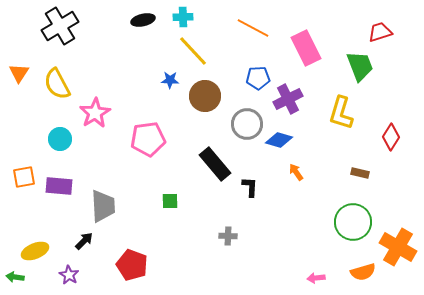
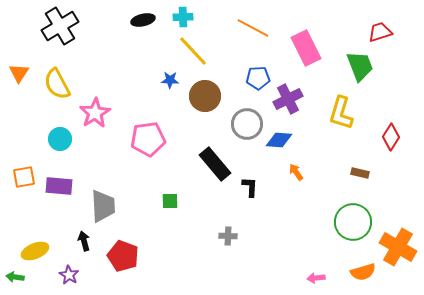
blue diamond: rotated 12 degrees counterclockwise
black arrow: rotated 60 degrees counterclockwise
red pentagon: moved 9 px left, 9 px up
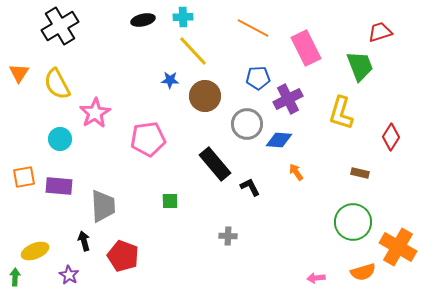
black L-shape: rotated 30 degrees counterclockwise
green arrow: rotated 84 degrees clockwise
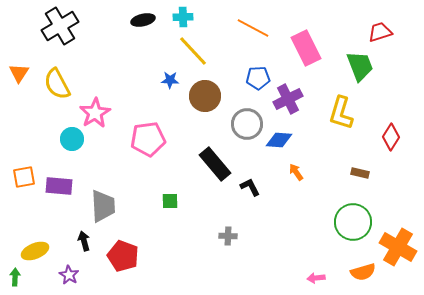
cyan circle: moved 12 px right
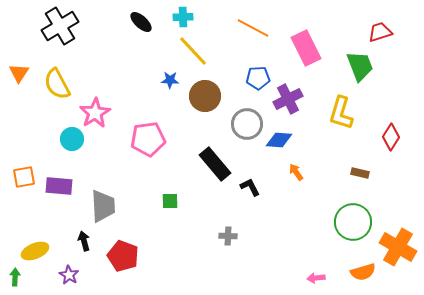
black ellipse: moved 2 px left, 2 px down; rotated 55 degrees clockwise
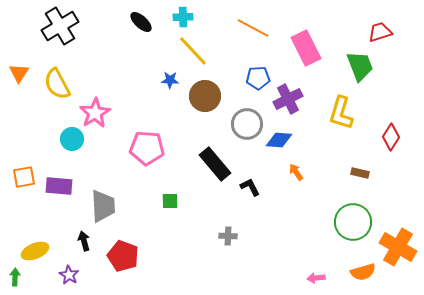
pink pentagon: moved 1 px left, 9 px down; rotated 12 degrees clockwise
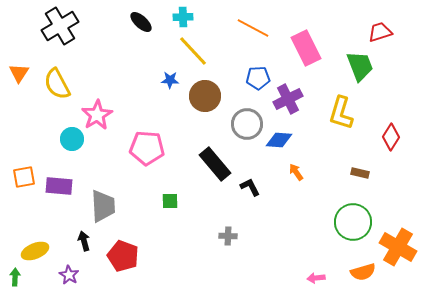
pink star: moved 2 px right, 2 px down
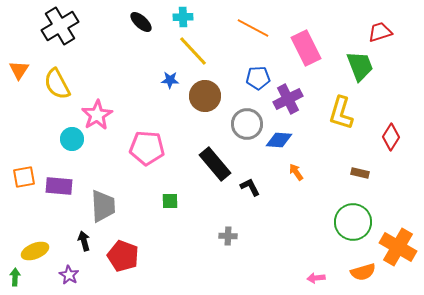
orange triangle: moved 3 px up
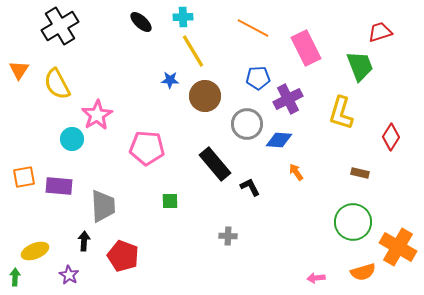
yellow line: rotated 12 degrees clockwise
black arrow: rotated 18 degrees clockwise
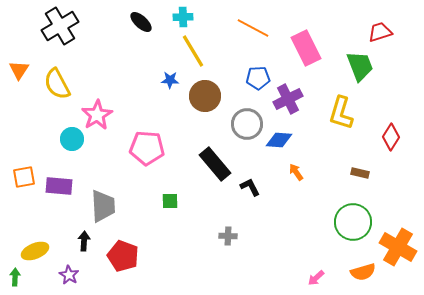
pink arrow: rotated 36 degrees counterclockwise
